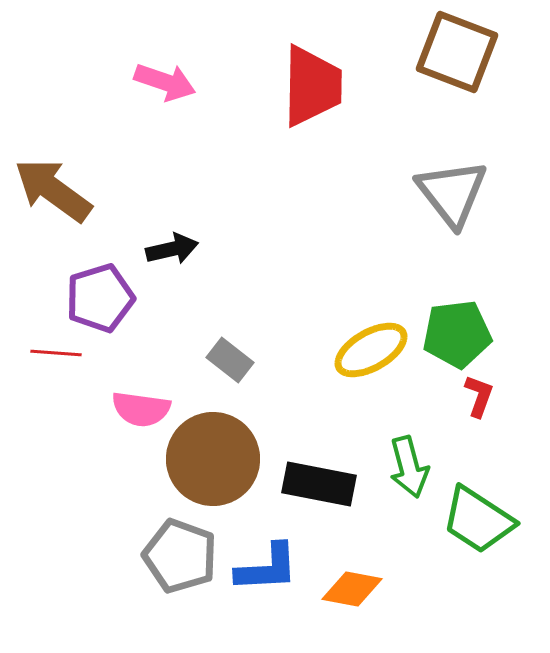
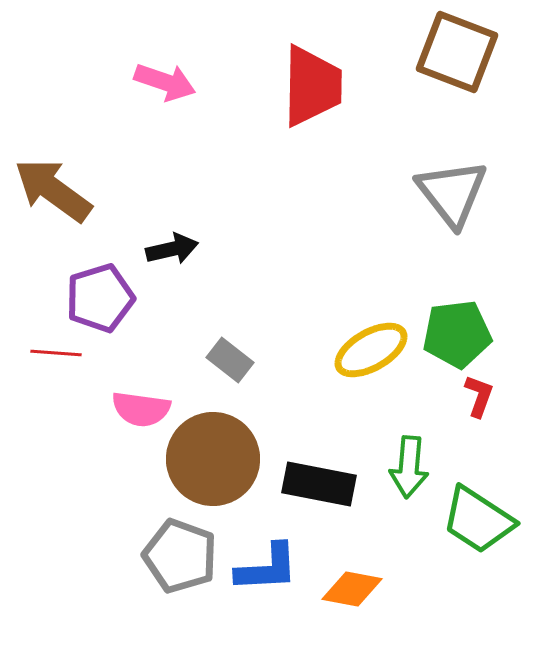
green arrow: rotated 20 degrees clockwise
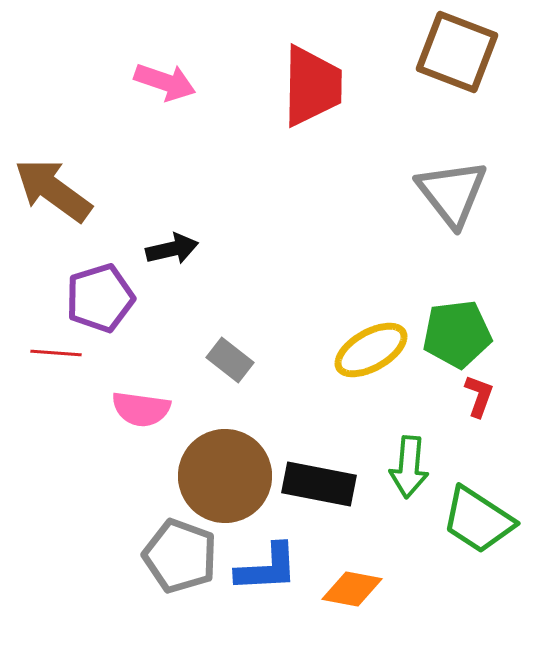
brown circle: moved 12 px right, 17 px down
